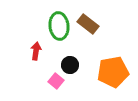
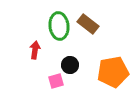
red arrow: moved 1 px left, 1 px up
pink square: rotated 35 degrees clockwise
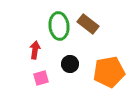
black circle: moved 1 px up
orange pentagon: moved 4 px left
pink square: moved 15 px left, 3 px up
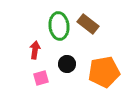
black circle: moved 3 px left
orange pentagon: moved 5 px left
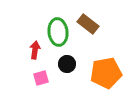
green ellipse: moved 1 px left, 6 px down
orange pentagon: moved 2 px right, 1 px down
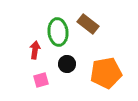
pink square: moved 2 px down
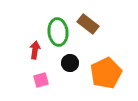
black circle: moved 3 px right, 1 px up
orange pentagon: rotated 16 degrees counterclockwise
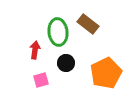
black circle: moved 4 px left
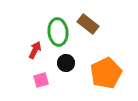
red arrow: rotated 18 degrees clockwise
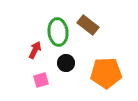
brown rectangle: moved 1 px down
orange pentagon: rotated 24 degrees clockwise
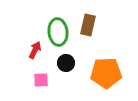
brown rectangle: rotated 65 degrees clockwise
pink square: rotated 14 degrees clockwise
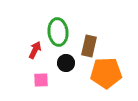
brown rectangle: moved 1 px right, 21 px down
